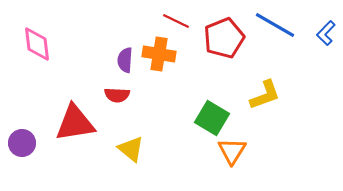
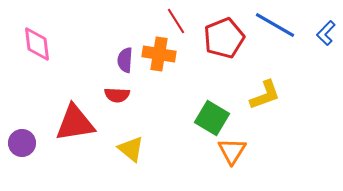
red line: rotated 32 degrees clockwise
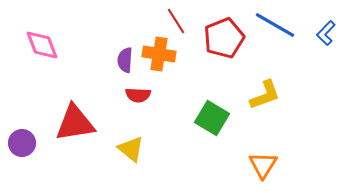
pink diamond: moved 5 px right, 1 px down; rotated 15 degrees counterclockwise
red semicircle: moved 21 px right
orange triangle: moved 31 px right, 14 px down
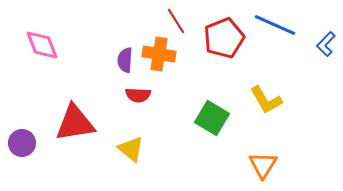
blue line: rotated 6 degrees counterclockwise
blue L-shape: moved 11 px down
yellow L-shape: moved 1 px right, 5 px down; rotated 80 degrees clockwise
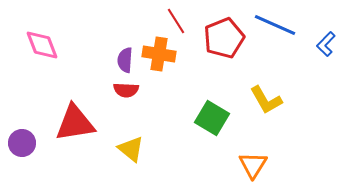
red semicircle: moved 12 px left, 5 px up
orange triangle: moved 10 px left
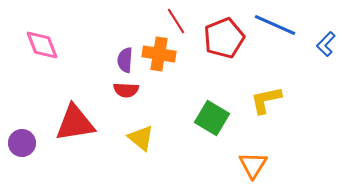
yellow L-shape: rotated 108 degrees clockwise
yellow triangle: moved 10 px right, 11 px up
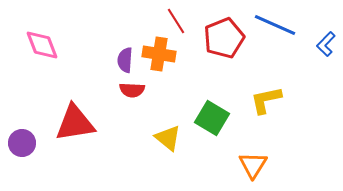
red semicircle: moved 6 px right
yellow triangle: moved 27 px right
